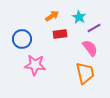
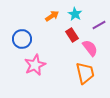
cyan star: moved 4 px left, 3 px up
purple line: moved 5 px right, 3 px up
red rectangle: moved 12 px right, 1 px down; rotated 64 degrees clockwise
pink star: rotated 30 degrees counterclockwise
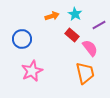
orange arrow: rotated 16 degrees clockwise
red rectangle: rotated 16 degrees counterclockwise
pink star: moved 3 px left, 6 px down
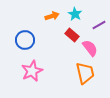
blue circle: moved 3 px right, 1 px down
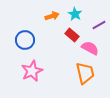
pink semicircle: rotated 24 degrees counterclockwise
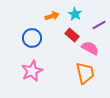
blue circle: moved 7 px right, 2 px up
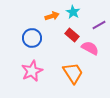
cyan star: moved 2 px left, 2 px up
orange trapezoid: moved 12 px left; rotated 20 degrees counterclockwise
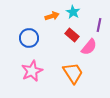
purple line: rotated 48 degrees counterclockwise
blue circle: moved 3 px left
pink semicircle: moved 1 px left, 1 px up; rotated 102 degrees clockwise
